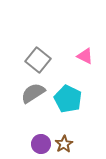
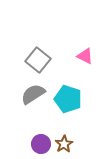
gray semicircle: moved 1 px down
cyan pentagon: rotated 8 degrees counterclockwise
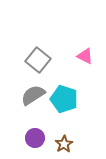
gray semicircle: moved 1 px down
cyan pentagon: moved 4 px left
purple circle: moved 6 px left, 6 px up
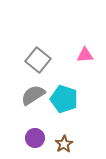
pink triangle: moved 1 px up; rotated 30 degrees counterclockwise
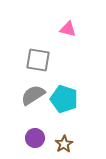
pink triangle: moved 17 px left, 26 px up; rotated 18 degrees clockwise
gray square: rotated 30 degrees counterclockwise
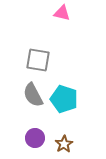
pink triangle: moved 6 px left, 16 px up
gray semicircle: rotated 85 degrees counterclockwise
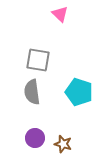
pink triangle: moved 2 px left, 1 px down; rotated 30 degrees clockwise
gray semicircle: moved 1 px left, 3 px up; rotated 20 degrees clockwise
cyan pentagon: moved 15 px right, 7 px up
brown star: moved 1 px left; rotated 24 degrees counterclockwise
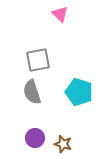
gray square: rotated 20 degrees counterclockwise
gray semicircle: rotated 10 degrees counterclockwise
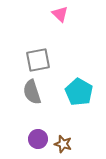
cyan pentagon: rotated 12 degrees clockwise
purple circle: moved 3 px right, 1 px down
